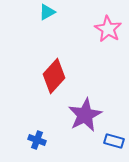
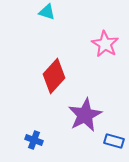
cyan triangle: rotated 48 degrees clockwise
pink star: moved 3 px left, 15 px down
blue cross: moved 3 px left
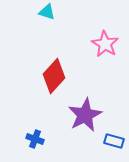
blue cross: moved 1 px right, 1 px up
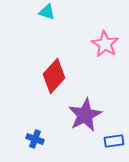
blue rectangle: rotated 24 degrees counterclockwise
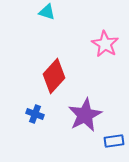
blue cross: moved 25 px up
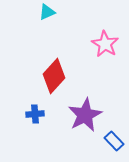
cyan triangle: rotated 42 degrees counterclockwise
blue cross: rotated 24 degrees counterclockwise
blue rectangle: rotated 54 degrees clockwise
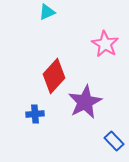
purple star: moved 13 px up
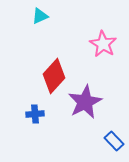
cyan triangle: moved 7 px left, 4 px down
pink star: moved 2 px left
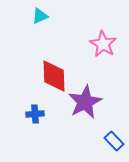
red diamond: rotated 44 degrees counterclockwise
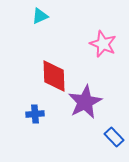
pink star: rotated 8 degrees counterclockwise
blue rectangle: moved 4 px up
